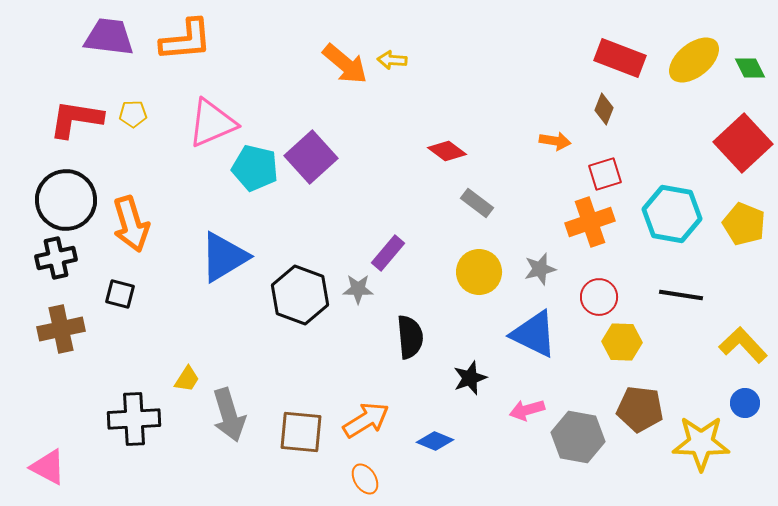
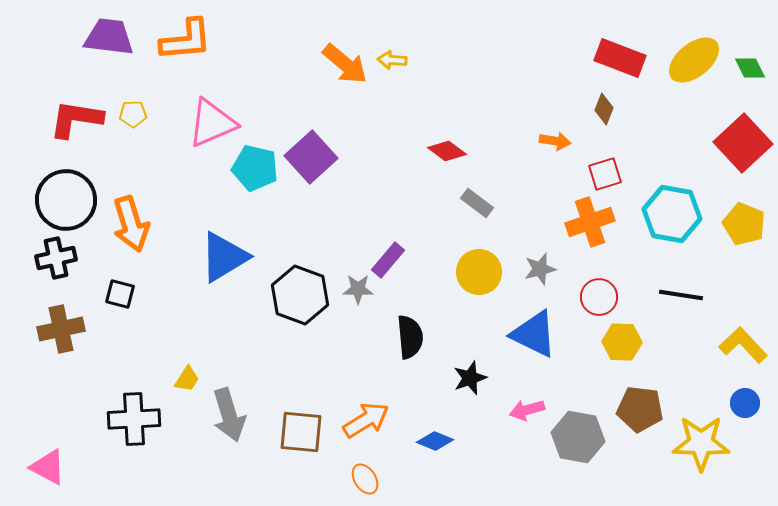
purple rectangle at (388, 253): moved 7 px down
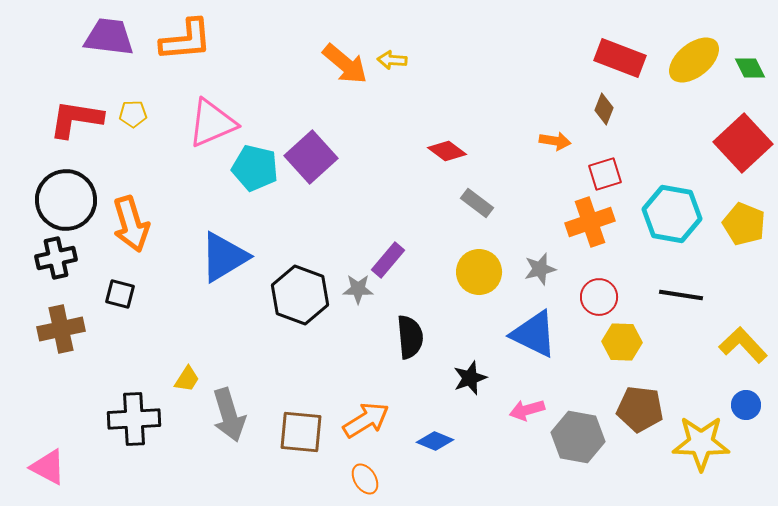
blue circle at (745, 403): moved 1 px right, 2 px down
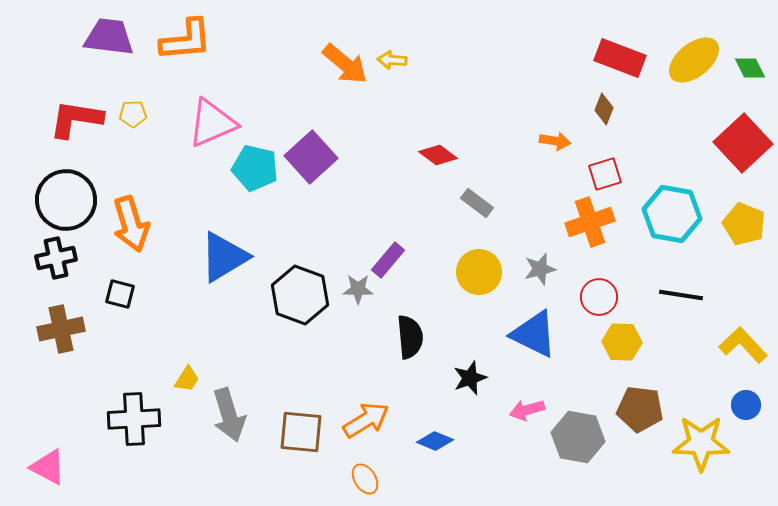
red diamond at (447, 151): moved 9 px left, 4 px down
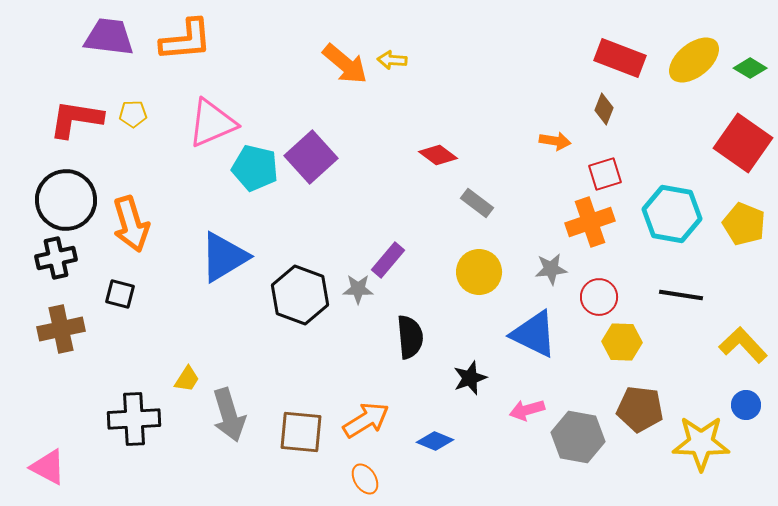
green diamond at (750, 68): rotated 32 degrees counterclockwise
red square at (743, 143): rotated 12 degrees counterclockwise
gray star at (540, 269): moved 11 px right; rotated 8 degrees clockwise
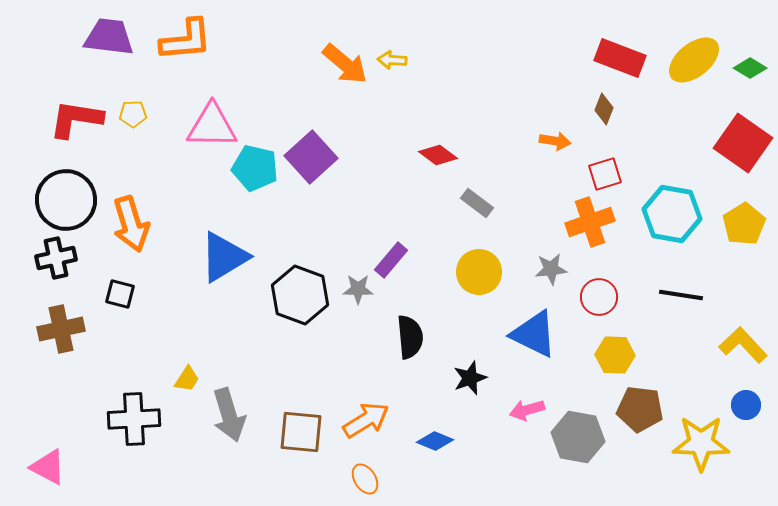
pink triangle at (212, 123): moved 3 px down; rotated 24 degrees clockwise
yellow pentagon at (744, 224): rotated 18 degrees clockwise
purple rectangle at (388, 260): moved 3 px right
yellow hexagon at (622, 342): moved 7 px left, 13 px down
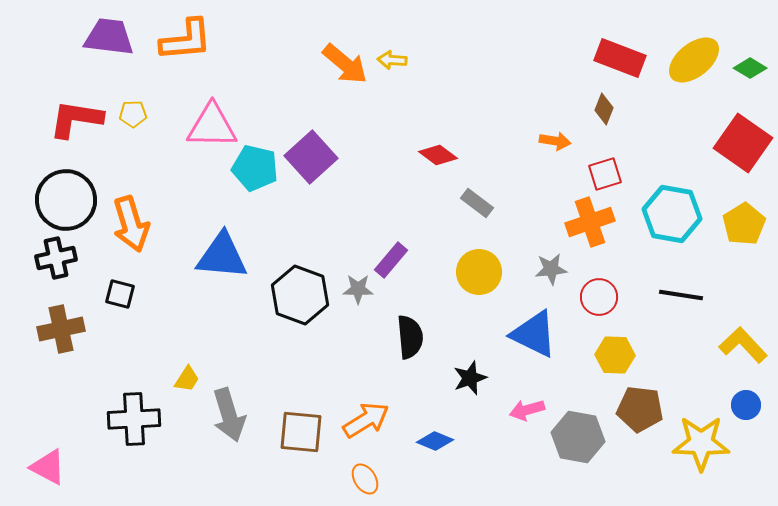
blue triangle at (224, 257): moved 2 px left, 1 px up; rotated 36 degrees clockwise
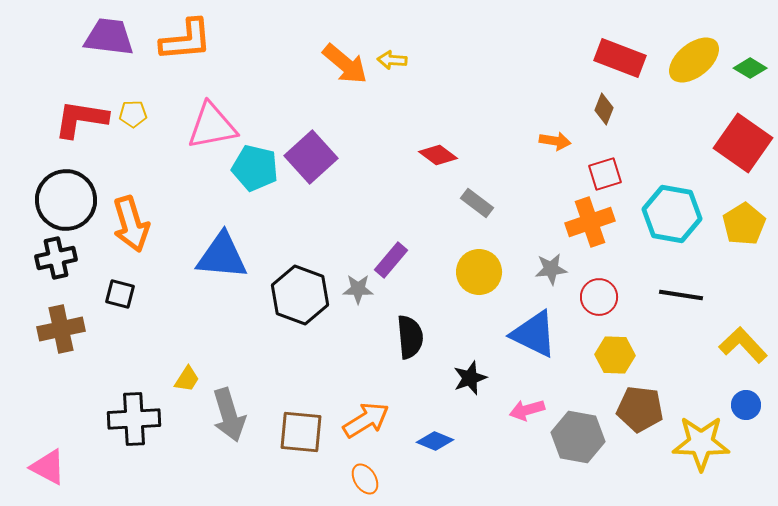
red L-shape at (76, 119): moved 5 px right
pink triangle at (212, 126): rotated 12 degrees counterclockwise
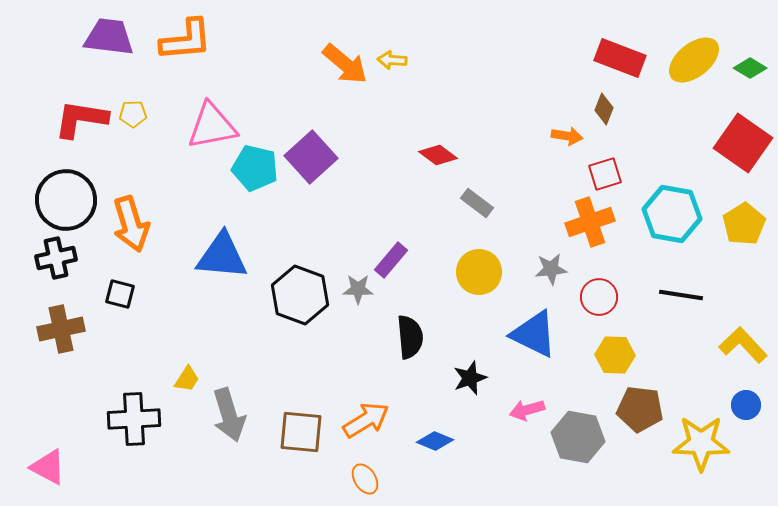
orange arrow at (555, 141): moved 12 px right, 5 px up
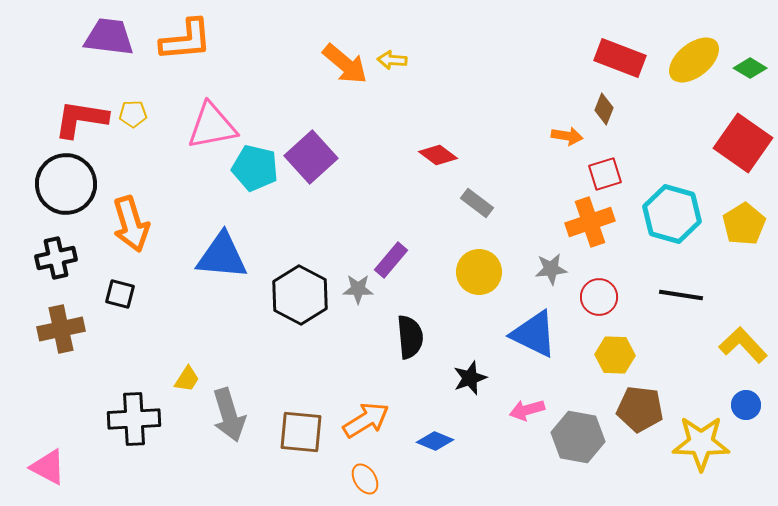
black circle at (66, 200): moved 16 px up
cyan hexagon at (672, 214): rotated 6 degrees clockwise
black hexagon at (300, 295): rotated 8 degrees clockwise
